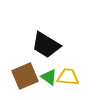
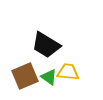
yellow trapezoid: moved 5 px up
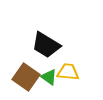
brown square: moved 1 px right, 1 px down; rotated 32 degrees counterclockwise
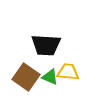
black trapezoid: rotated 28 degrees counterclockwise
green triangle: moved 1 px right; rotated 12 degrees counterclockwise
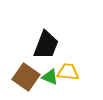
black trapezoid: rotated 72 degrees counterclockwise
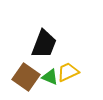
black trapezoid: moved 2 px left, 1 px up
yellow trapezoid: rotated 30 degrees counterclockwise
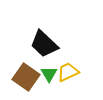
black trapezoid: rotated 112 degrees clockwise
green triangle: moved 1 px left, 3 px up; rotated 36 degrees clockwise
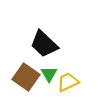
yellow trapezoid: moved 10 px down
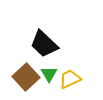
brown square: rotated 12 degrees clockwise
yellow trapezoid: moved 2 px right, 3 px up
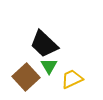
green triangle: moved 8 px up
yellow trapezoid: moved 2 px right
